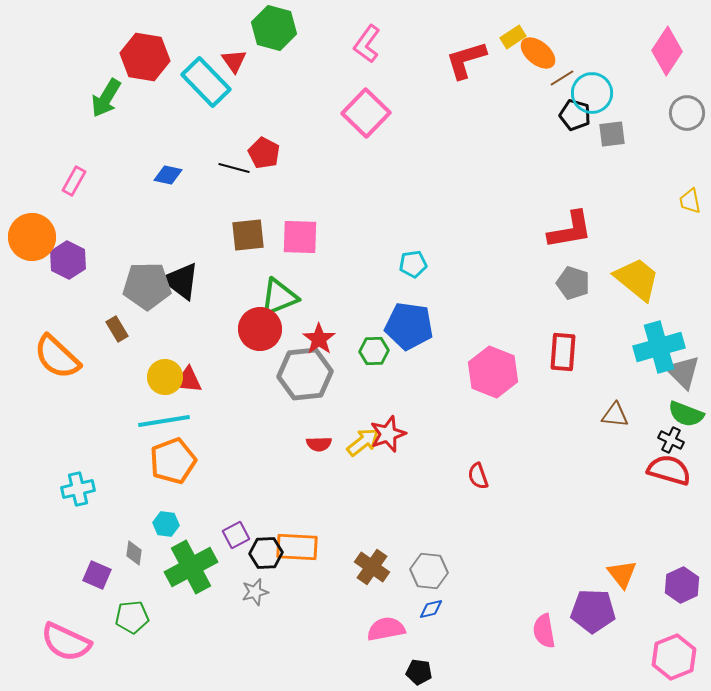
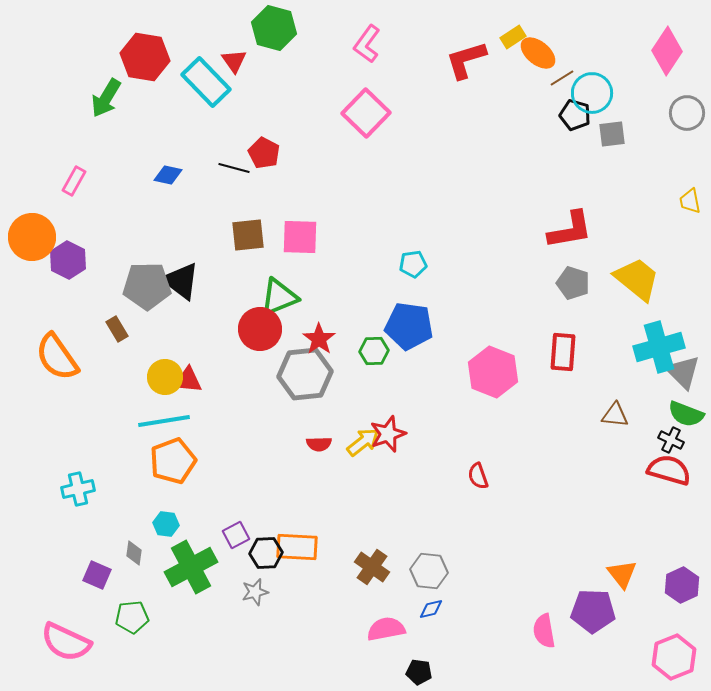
orange semicircle at (57, 357): rotated 12 degrees clockwise
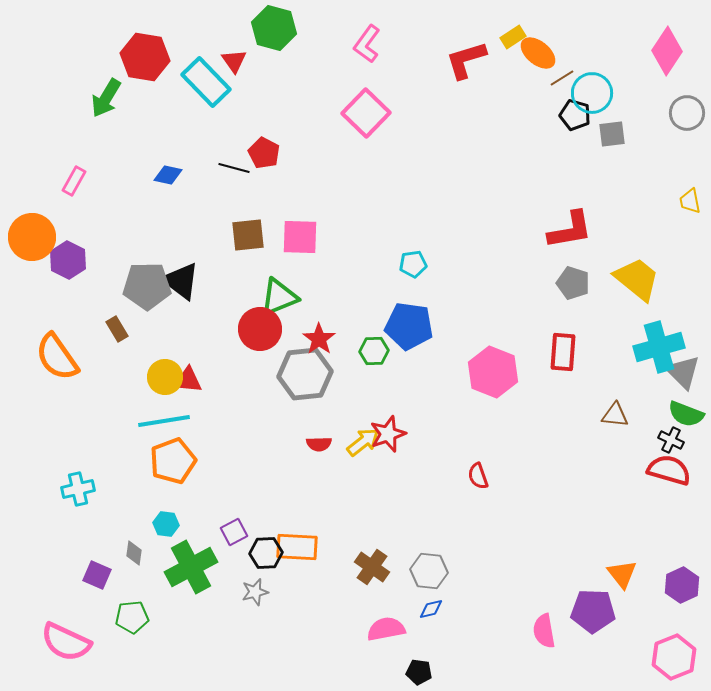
purple square at (236, 535): moved 2 px left, 3 px up
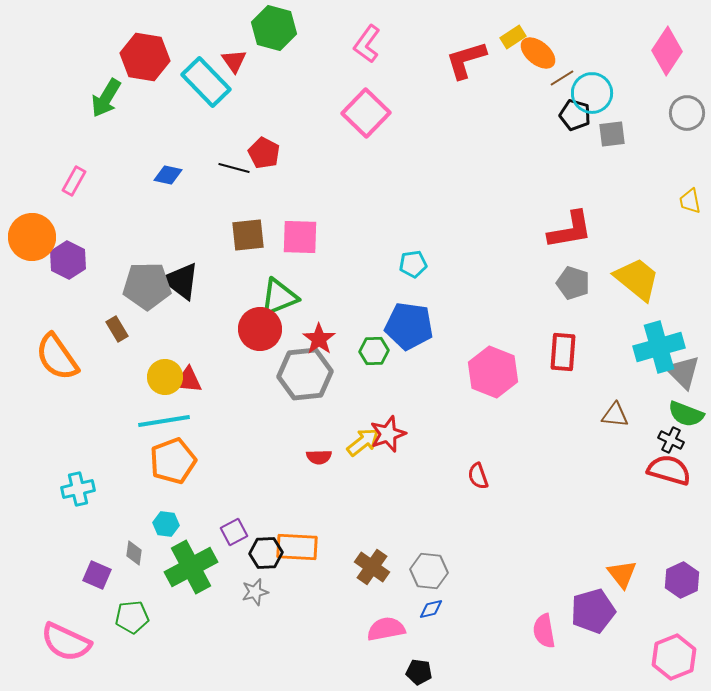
red semicircle at (319, 444): moved 13 px down
purple hexagon at (682, 585): moved 5 px up
purple pentagon at (593, 611): rotated 18 degrees counterclockwise
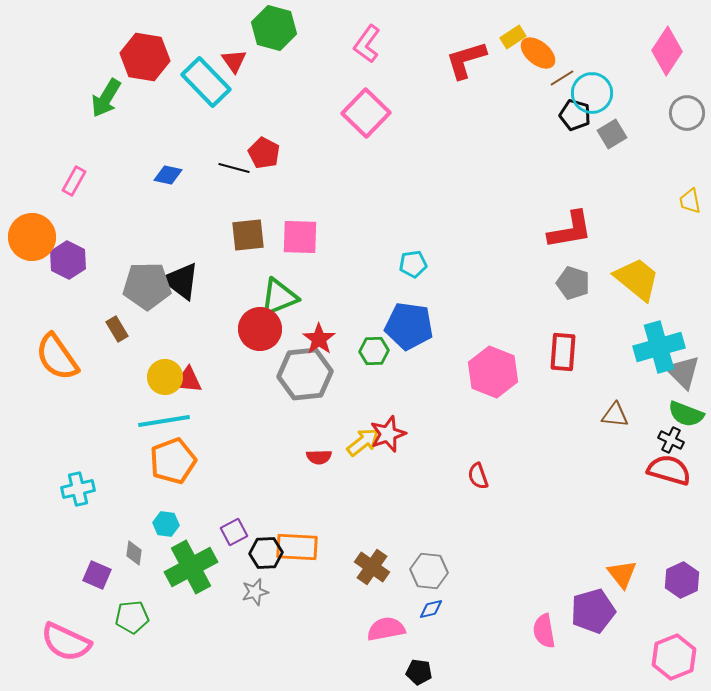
gray square at (612, 134): rotated 24 degrees counterclockwise
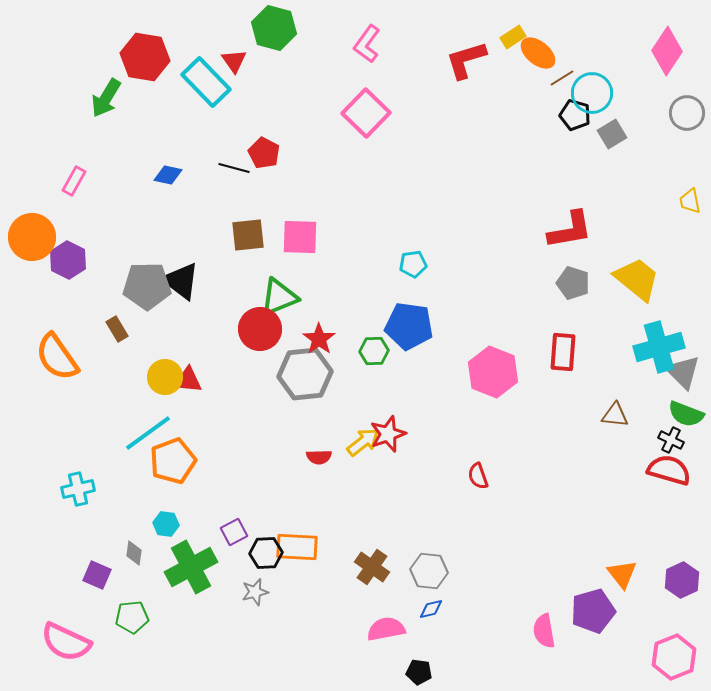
cyan line at (164, 421): moved 16 px left, 12 px down; rotated 27 degrees counterclockwise
